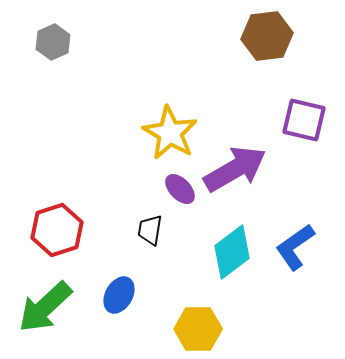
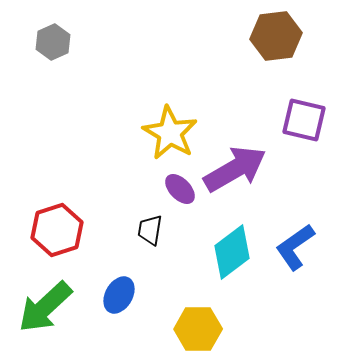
brown hexagon: moved 9 px right
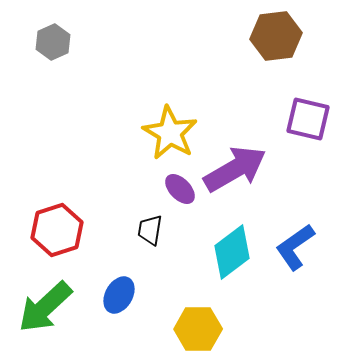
purple square: moved 4 px right, 1 px up
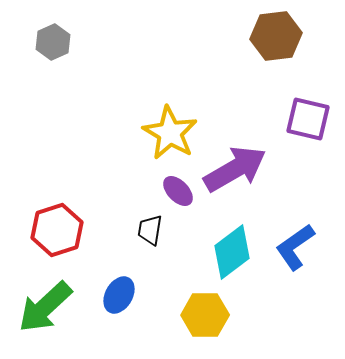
purple ellipse: moved 2 px left, 2 px down
yellow hexagon: moved 7 px right, 14 px up
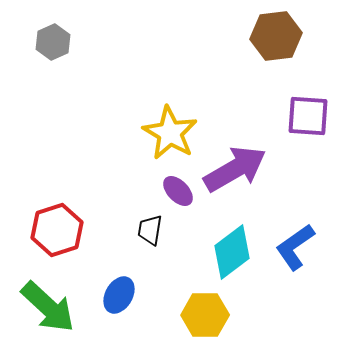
purple square: moved 3 px up; rotated 9 degrees counterclockwise
green arrow: moved 3 px right; rotated 94 degrees counterclockwise
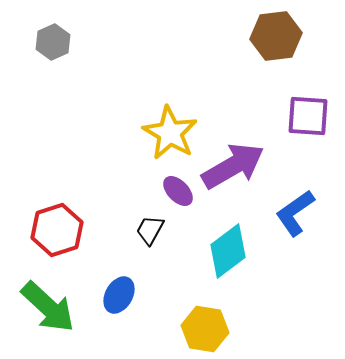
purple arrow: moved 2 px left, 3 px up
black trapezoid: rotated 20 degrees clockwise
blue L-shape: moved 34 px up
cyan diamond: moved 4 px left, 1 px up
yellow hexagon: moved 14 px down; rotated 9 degrees clockwise
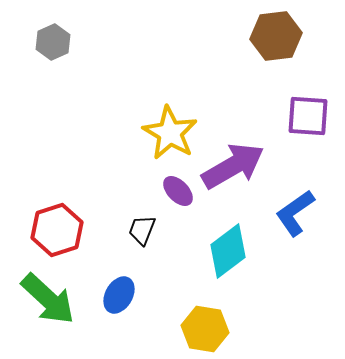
black trapezoid: moved 8 px left; rotated 8 degrees counterclockwise
green arrow: moved 8 px up
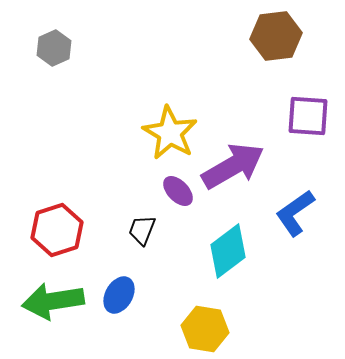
gray hexagon: moved 1 px right, 6 px down
green arrow: moved 5 px right, 2 px down; rotated 128 degrees clockwise
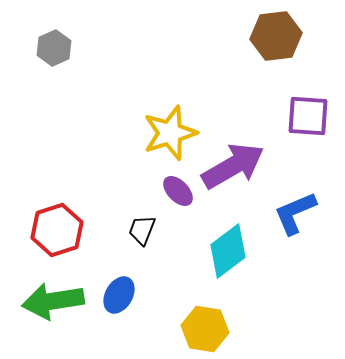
yellow star: rotated 24 degrees clockwise
blue L-shape: rotated 12 degrees clockwise
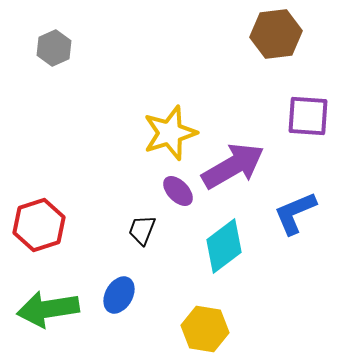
brown hexagon: moved 2 px up
red hexagon: moved 18 px left, 5 px up
cyan diamond: moved 4 px left, 5 px up
green arrow: moved 5 px left, 8 px down
